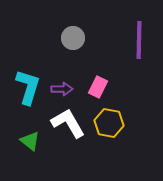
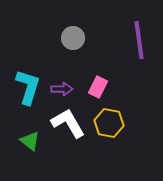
purple line: rotated 9 degrees counterclockwise
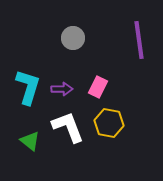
white L-shape: moved 4 px down; rotated 9 degrees clockwise
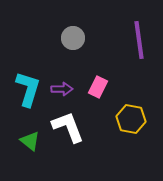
cyan L-shape: moved 2 px down
yellow hexagon: moved 22 px right, 4 px up
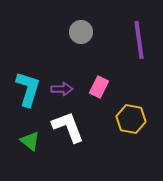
gray circle: moved 8 px right, 6 px up
pink rectangle: moved 1 px right
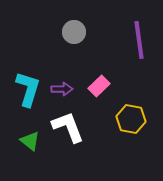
gray circle: moved 7 px left
pink rectangle: moved 1 px up; rotated 20 degrees clockwise
